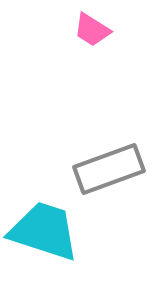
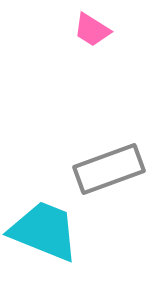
cyan trapezoid: rotated 4 degrees clockwise
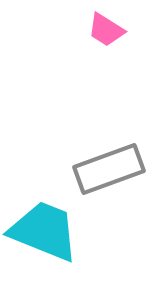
pink trapezoid: moved 14 px right
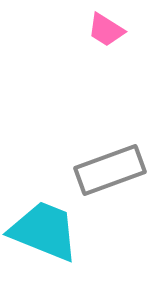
gray rectangle: moved 1 px right, 1 px down
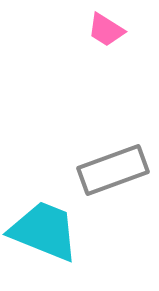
gray rectangle: moved 3 px right
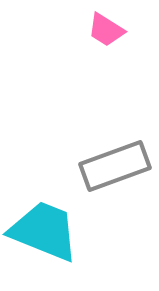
gray rectangle: moved 2 px right, 4 px up
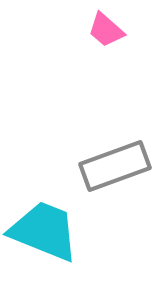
pink trapezoid: rotated 9 degrees clockwise
